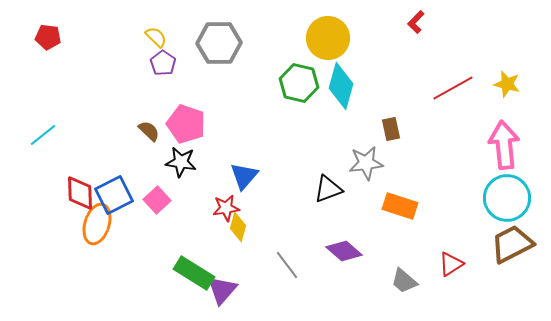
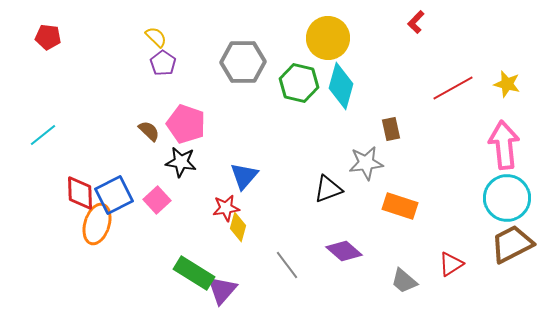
gray hexagon: moved 24 px right, 19 px down
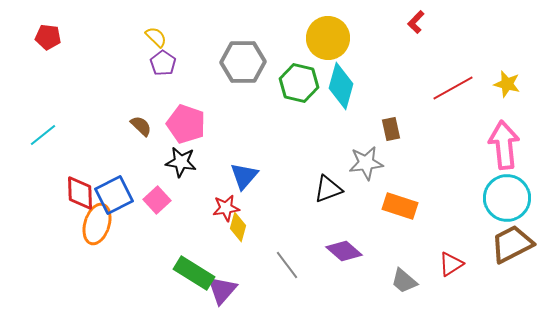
brown semicircle: moved 8 px left, 5 px up
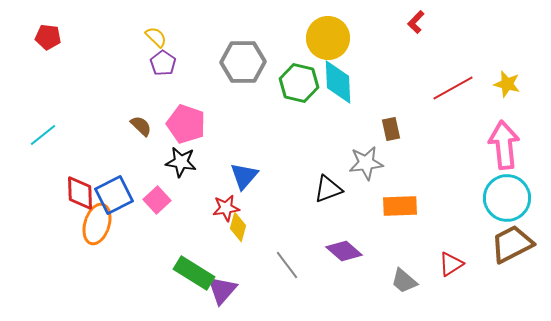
cyan diamond: moved 3 px left, 4 px up; rotated 18 degrees counterclockwise
orange rectangle: rotated 20 degrees counterclockwise
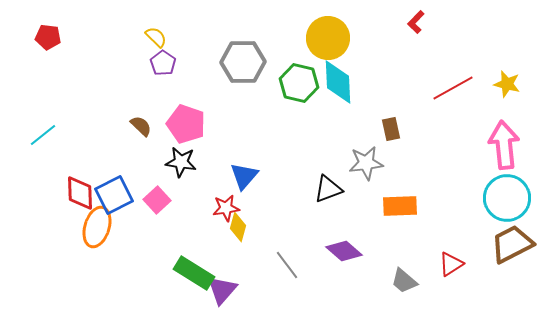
orange ellipse: moved 3 px down
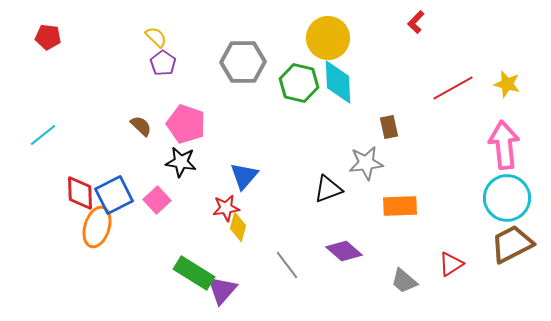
brown rectangle: moved 2 px left, 2 px up
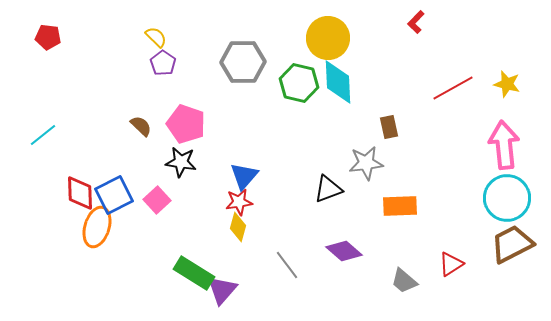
red star: moved 13 px right, 6 px up
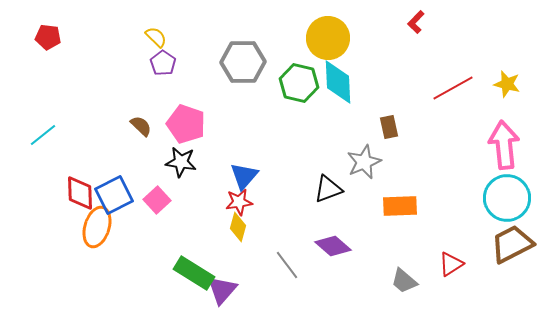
gray star: moved 2 px left, 1 px up; rotated 16 degrees counterclockwise
purple diamond: moved 11 px left, 5 px up
